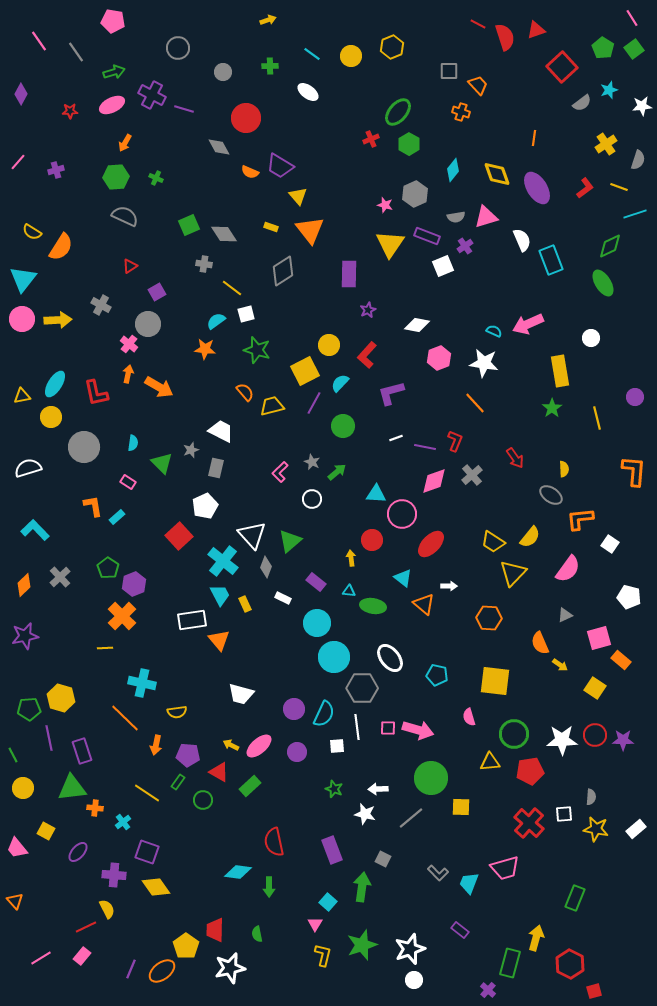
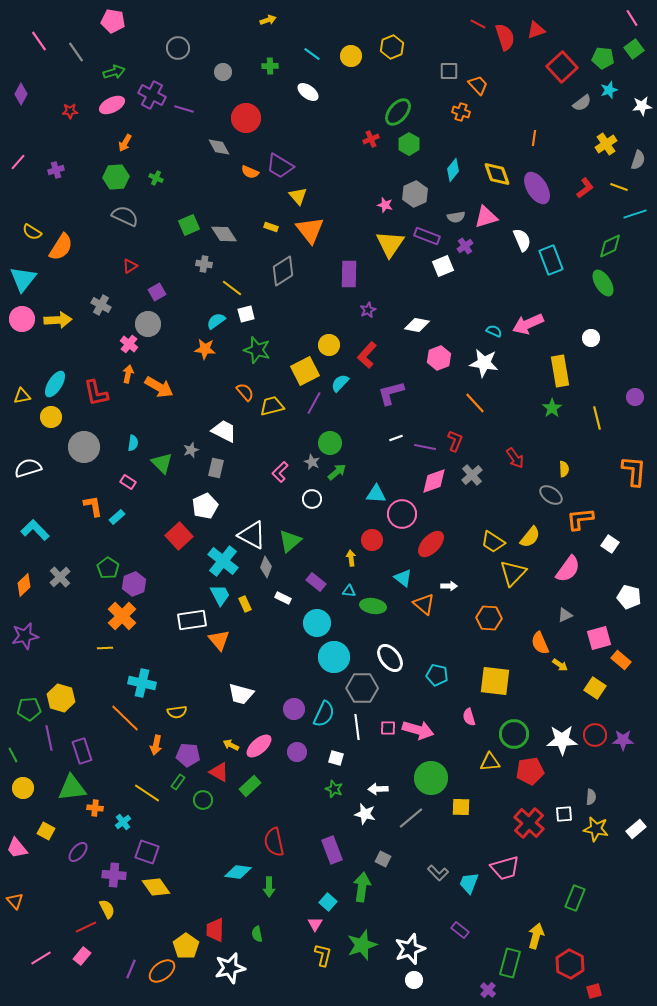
green pentagon at (603, 48): moved 10 px down; rotated 25 degrees counterclockwise
green circle at (343, 426): moved 13 px left, 17 px down
white trapezoid at (221, 431): moved 3 px right
white triangle at (252, 535): rotated 20 degrees counterclockwise
white square at (337, 746): moved 1 px left, 12 px down; rotated 21 degrees clockwise
yellow arrow at (536, 938): moved 2 px up
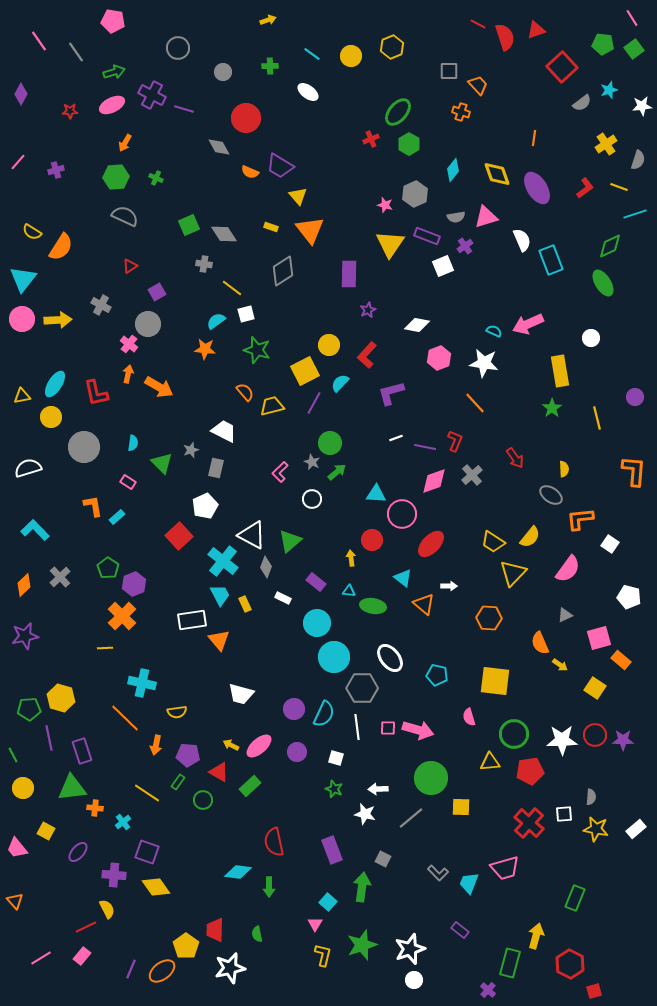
green pentagon at (603, 58): moved 14 px up
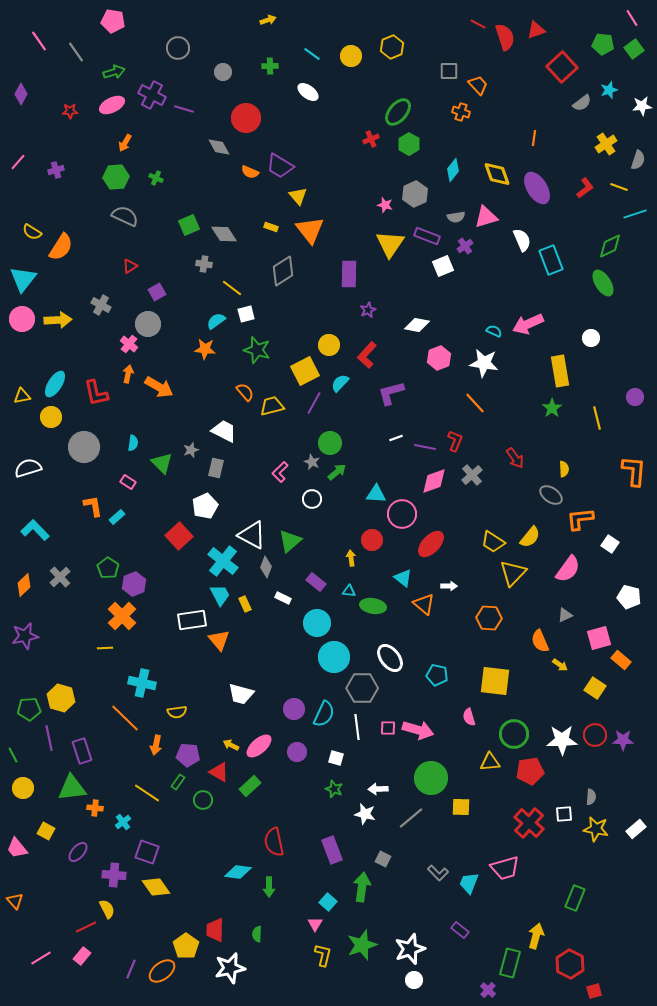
orange semicircle at (540, 643): moved 2 px up
green semicircle at (257, 934): rotated 14 degrees clockwise
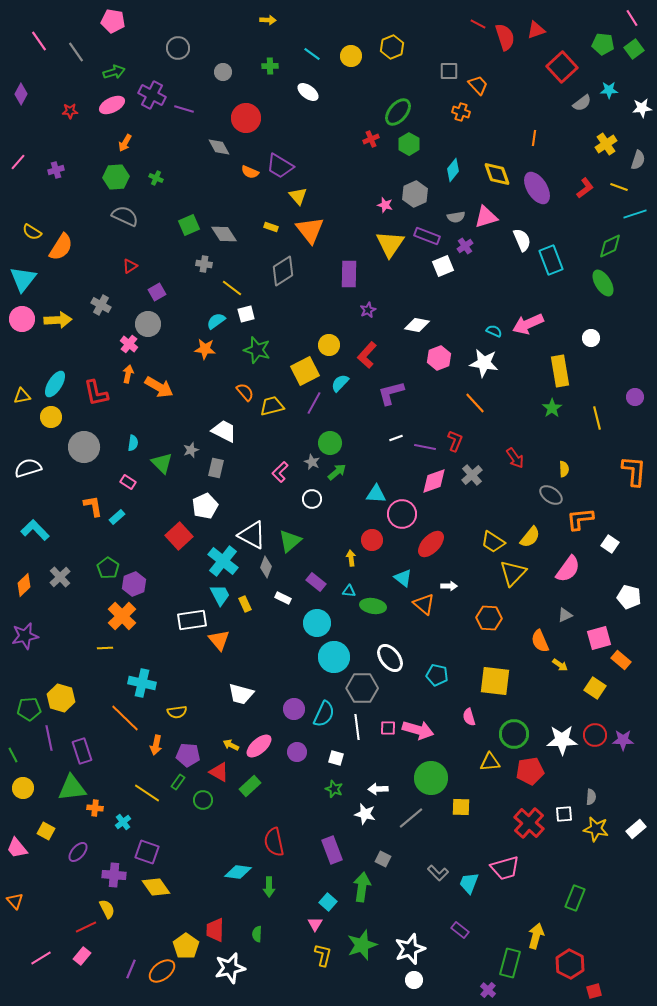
yellow arrow at (268, 20): rotated 21 degrees clockwise
cyan star at (609, 90): rotated 18 degrees clockwise
white star at (642, 106): moved 2 px down
